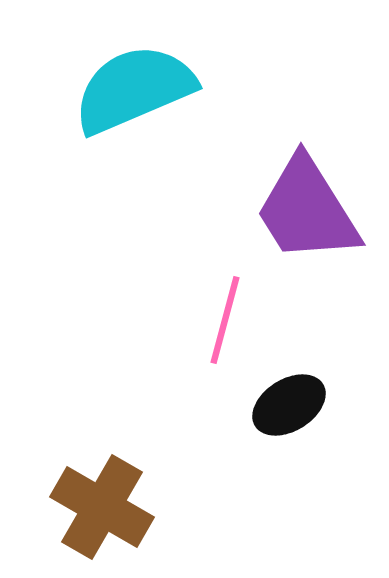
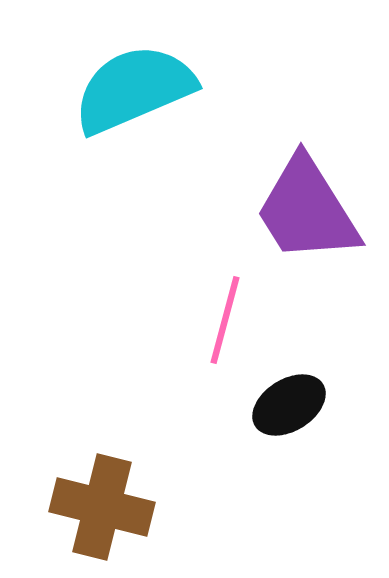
brown cross: rotated 16 degrees counterclockwise
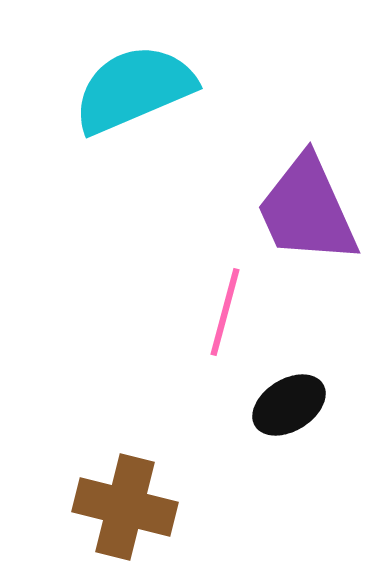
purple trapezoid: rotated 8 degrees clockwise
pink line: moved 8 px up
brown cross: moved 23 px right
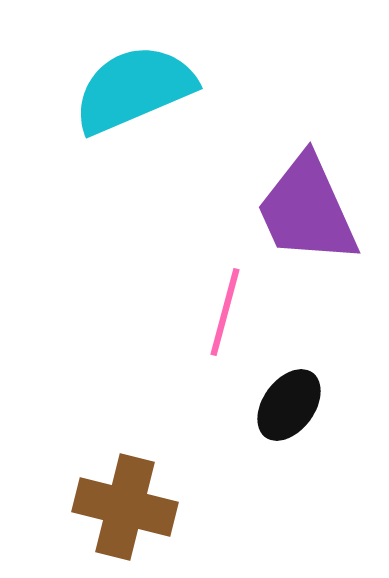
black ellipse: rotated 22 degrees counterclockwise
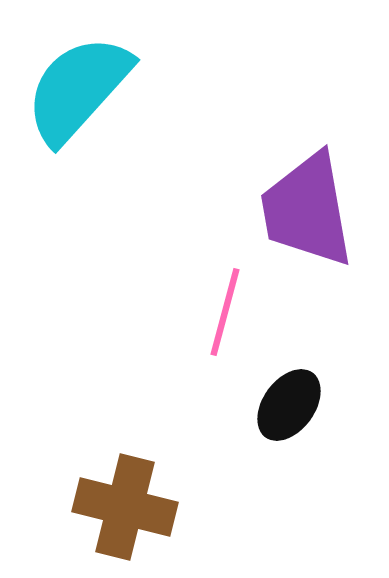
cyan semicircle: moved 56 px left; rotated 25 degrees counterclockwise
purple trapezoid: rotated 14 degrees clockwise
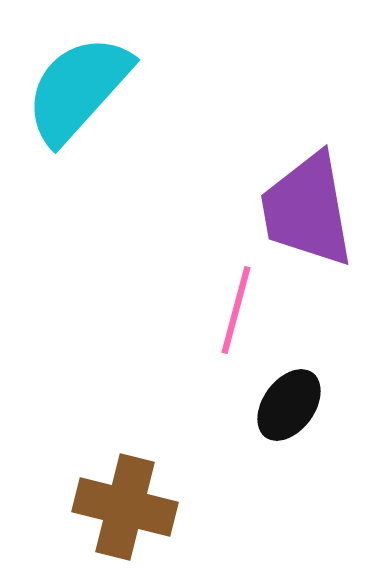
pink line: moved 11 px right, 2 px up
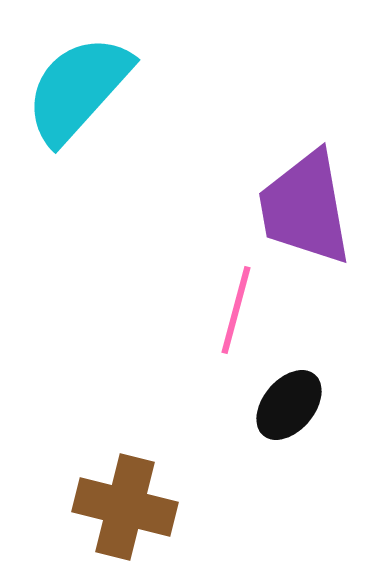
purple trapezoid: moved 2 px left, 2 px up
black ellipse: rotated 4 degrees clockwise
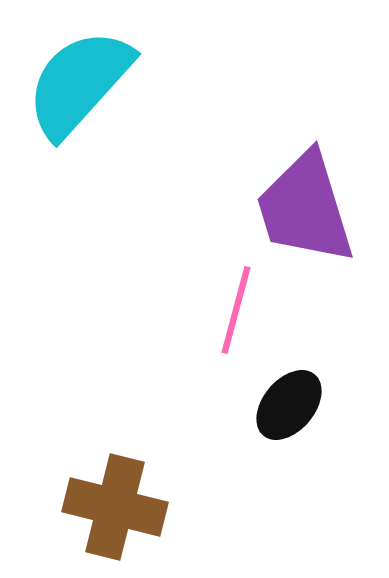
cyan semicircle: moved 1 px right, 6 px up
purple trapezoid: rotated 7 degrees counterclockwise
brown cross: moved 10 px left
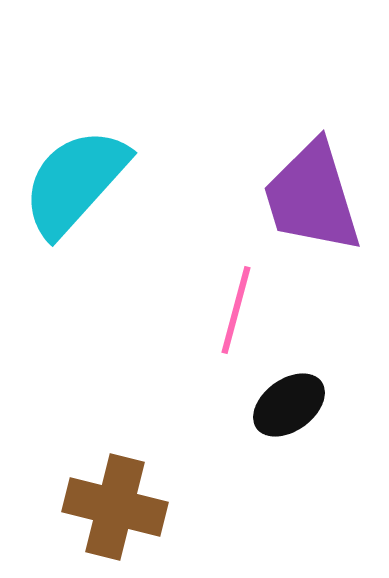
cyan semicircle: moved 4 px left, 99 px down
purple trapezoid: moved 7 px right, 11 px up
black ellipse: rotated 14 degrees clockwise
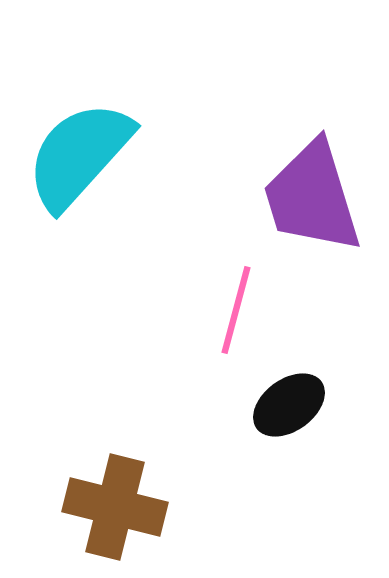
cyan semicircle: moved 4 px right, 27 px up
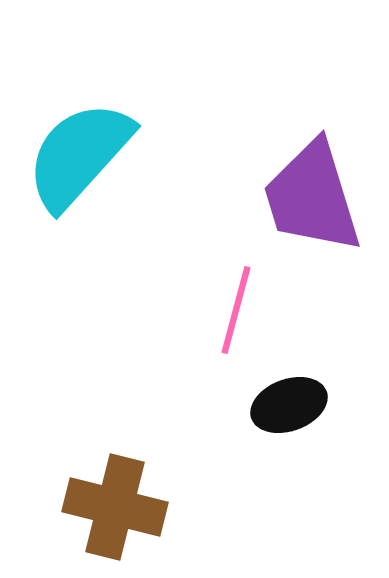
black ellipse: rotated 16 degrees clockwise
